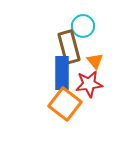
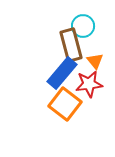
brown rectangle: moved 2 px right, 2 px up
blue rectangle: rotated 40 degrees clockwise
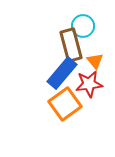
orange square: rotated 16 degrees clockwise
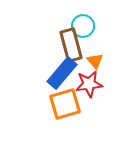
orange square: rotated 20 degrees clockwise
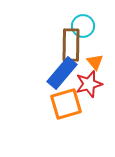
brown rectangle: rotated 16 degrees clockwise
orange triangle: moved 1 px down
red star: rotated 8 degrees counterclockwise
orange square: moved 1 px right
